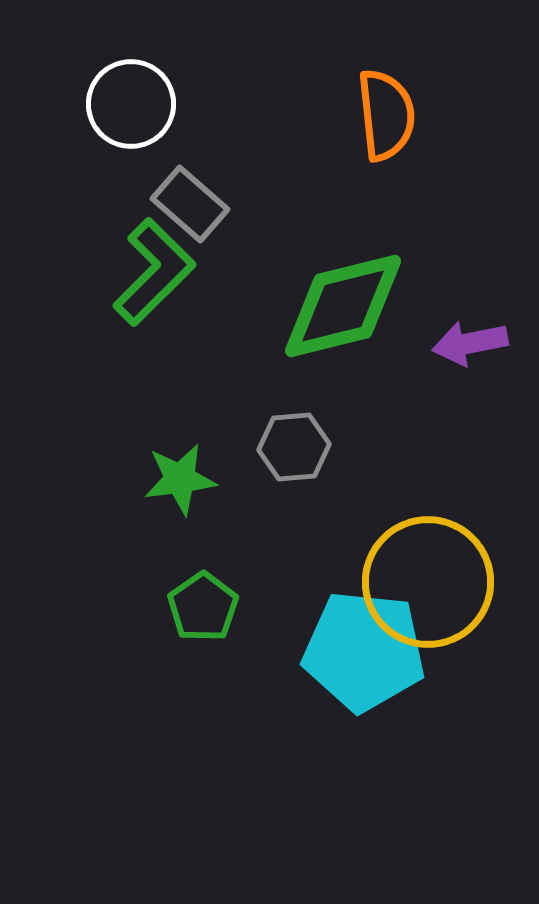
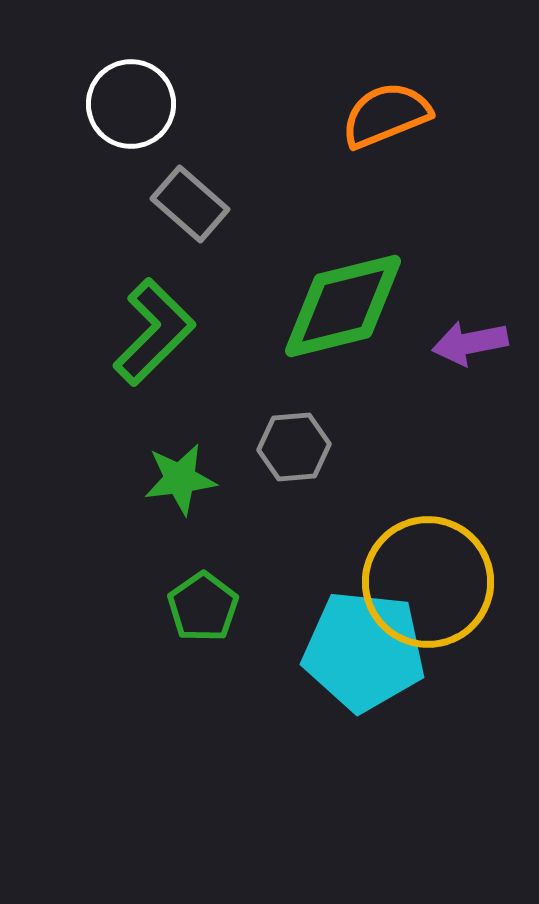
orange semicircle: rotated 106 degrees counterclockwise
green L-shape: moved 60 px down
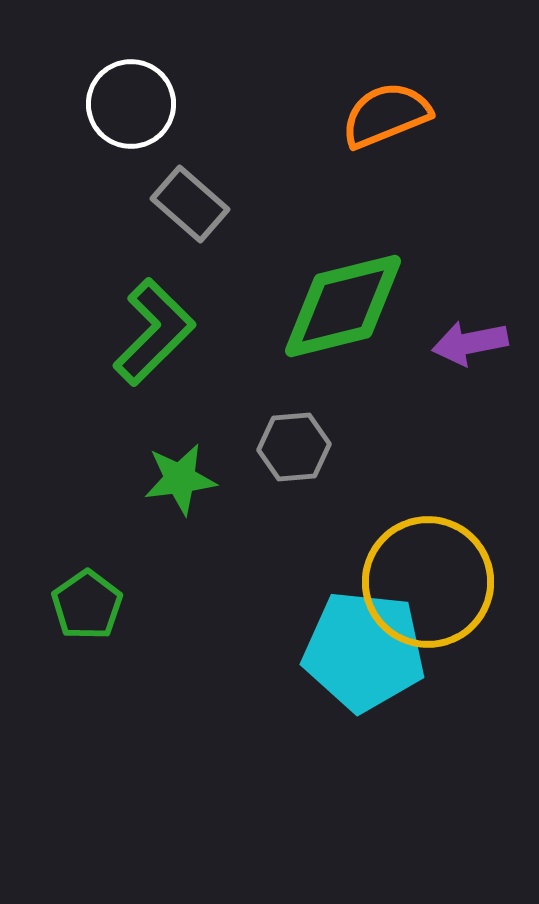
green pentagon: moved 116 px left, 2 px up
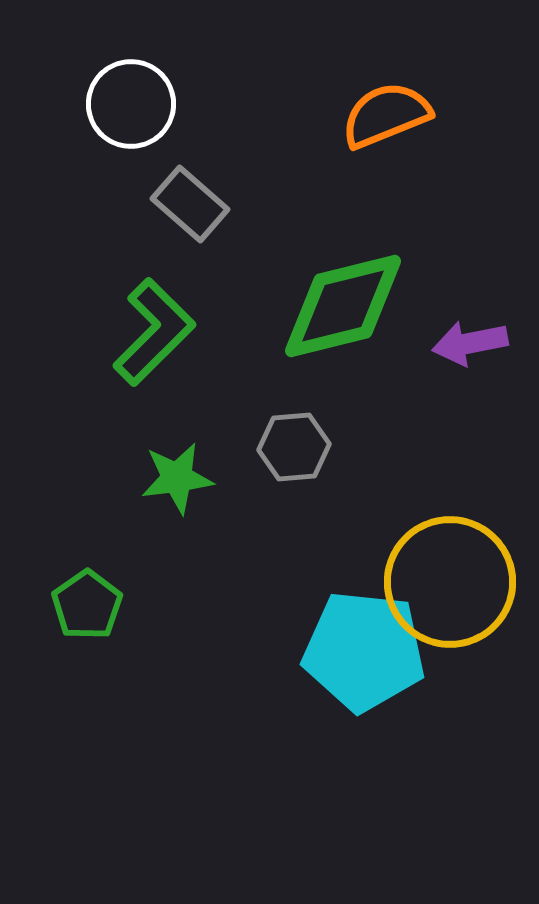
green star: moved 3 px left, 1 px up
yellow circle: moved 22 px right
